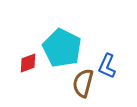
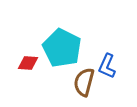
red diamond: rotated 25 degrees clockwise
brown semicircle: moved 1 px right, 1 px up
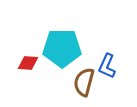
cyan pentagon: rotated 27 degrees counterclockwise
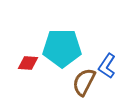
blue L-shape: rotated 10 degrees clockwise
brown semicircle: rotated 12 degrees clockwise
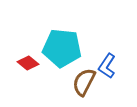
cyan pentagon: rotated 6 degrees clockwise
red diamond: rotated 35 degrees clockwise
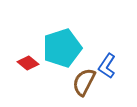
cyan pentagon: rotated 24 degrees counterclockwise
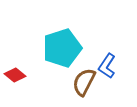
red diamond: moved 13 px left, 12 px down
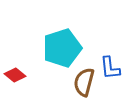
blue L-shape: moved 3 px right, 2 px down; rotated 40 degrees counterclockwise
brown semicircle: rotated 12 degrees counterclockwise
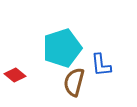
blue L-shape: moved 9 px left, 3 px up
brown semicircle: moved 10 px left
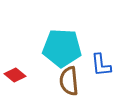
cyan pentagon: rotated 21 degrees clockwise
brown semicircle: moved 5 px left, 1 px up; rotated 20 degrees counterclockwise
